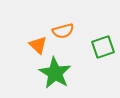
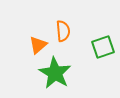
orange semicircle: rotated 80 degrees counterclockwise
orange triangle: rotated 36 degrees clockwise
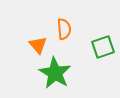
orange semicircle: moved 1 px right, 2 px up
orange triangle: rotated 30 degrees counterclockwise
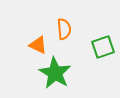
orange triangle: rotated 24 degrees counterclockwise
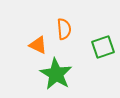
green star: moved 1 px right, 1 px down
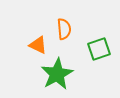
green square: moved 4 px left, 2 px down
green star: moved 1 px right; rotated 12 degrees clockwise
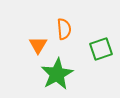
orange triangle: rotated 36 degrees clockwise
green square: moved 2 px right
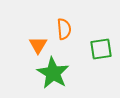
green square: rotated 10 degrees clockwise
green star: moved 4 px left, 1 px up; rotated 12 degrees counterclockwise
